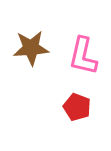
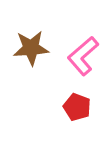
pink L-shape: rotated 36 degrees clockwise
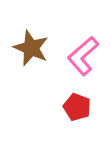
brown star: rotated 27 degrees clockwise
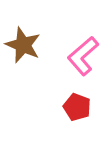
brown star: moved 8 px left, 3 px up
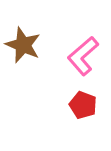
red pentagon: moved 6 px right, 2 px up
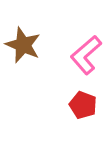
pink L-shape: moved 3 px right, 1 px up
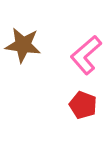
brown star: rotated 15 degrees counterclockwise
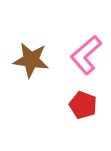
brown star: moved 8 px right, 15 px down
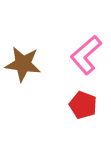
brown star: moved 8 px left, 4 px down
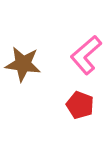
red pentagon: moved 3 px left
